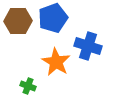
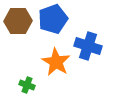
blue pentagon: moved 1 px down
green cross: moved 1 px left, 1 px up
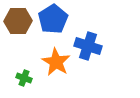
blue pentagon: rotated 12 degrees counterclockwise
green cross: moved 3 px left, 7 px up
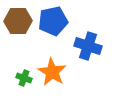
blue pentagon: moved 2 px down; rotated 20 degrees clockwise
orange star: moved 4 px left, 10 px down
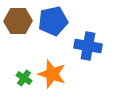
blue cross: rotated 8 degrees counterclockwise
orange star: moved 2 px down; rotated 12 degrees counterclockwise
green cross: rotated 14 degrees clockwise
